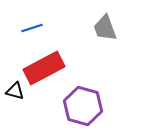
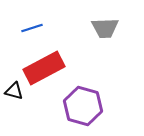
gray trapezoid: rotated 72 degrees counterclockwise
black triangle: moved 1 px left
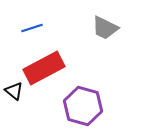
gray trapezoid: rotated 28 degrees clockwise
black triangle: rotated 24 degrees clockwise
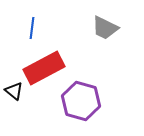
blue line: rotated 65 degrees counterclockwise
purple hexagon: moved 2 px left, 5 px up
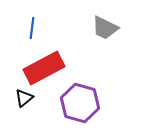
black triangle: moved 10 px right, 7 px down; rotated 42 degrees clockwise
purple hexagon: moved 1 px left, 2 px down
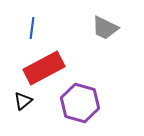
black triangle: moved 1 px left, 3 px down
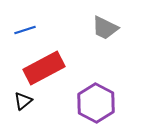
blue line: moved 7 px left, 2 px down; rotated 65 degrees clockwise
purple hexagon: moved 16 px right; rotated 12 degrees clockwise
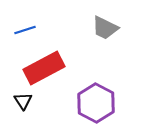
black triangle: rotated 24 degrees counterclockwise
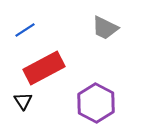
blue line: rotated 15 degrees counterclockwise
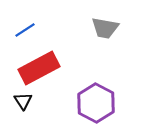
gray trapezoid: rotated 16 degrees counterclockwise
red rectangle: moved 5 px left
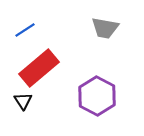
red rectangle: rotated 12 degrees counterclockwise
purple hexagon: moved 1 px right, 7 px up
